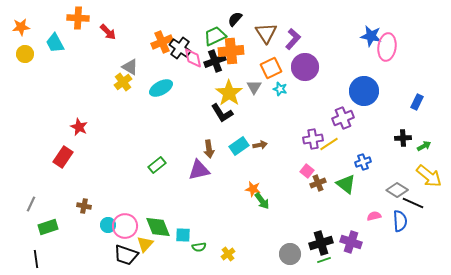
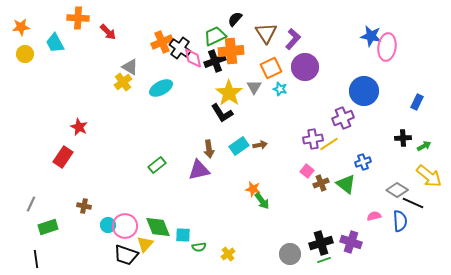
brown cross at (318, 183): moved 3 px right
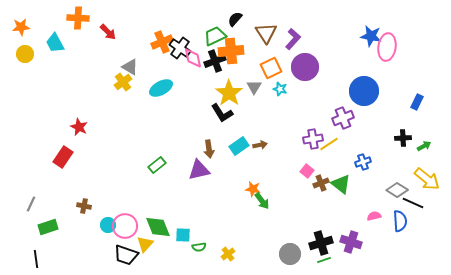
yellow arrow at (429, 176): moved 2 px left, 3 px down
green triangle at (346, 184): moved 5 px left
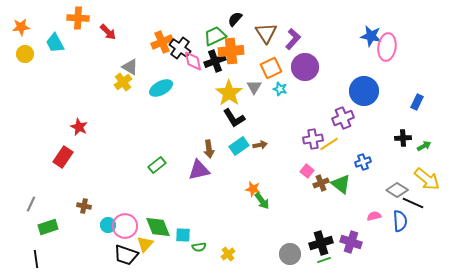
pink diamond at (193, 58): moved 3 px down
black L-shape at (222, 113): moved 12 px right, 5 px down
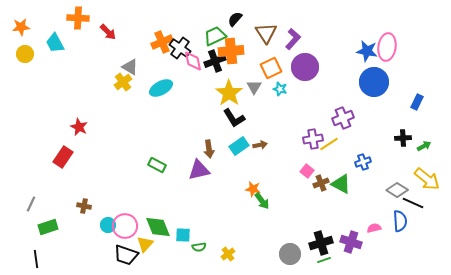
blue star at (371, 36): moved 4 px left, 15 px down
blue circle at (364, 91): moved 10 px right, 9 px up
green rectangle at (157, 165): rotated 66 degrees clockwise
green triangle at (341, 184): rotated 10 degrees counterclockwise
pink semicircle at (374, 216): moved 12 px down
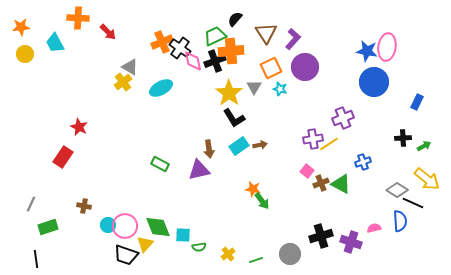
green rectangle at (157, 165): moved 3 px right, 1 px up
black cross at (321, 243): moved 7 px up
green line at (324, 260): moved 68 px left
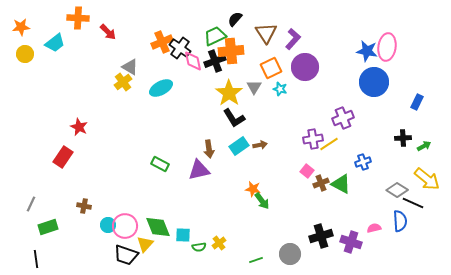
cyan trapezoid at (55, 43): rotated 100 degrees counterclockwise
yellow cross at (228, 254): moved 9 px left, 11 px up
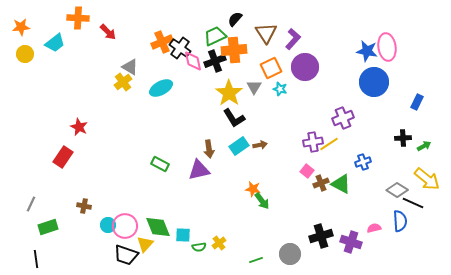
pink ellipse at (387, 47): rotated 16 degrees counterclockwise
orange cross at (231, 51): moved 3 px right, 1 px up
purple cross at (313, 139): moved 3 px down
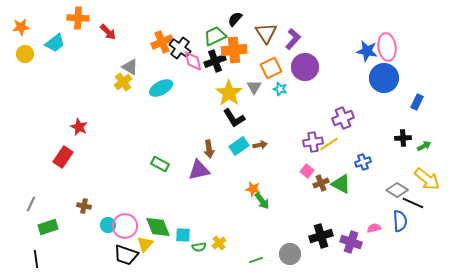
blue circle at (374, 82): moved 10 px right, 4 px up
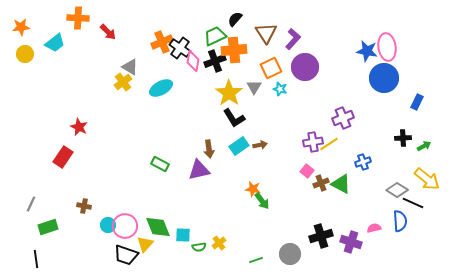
pink diamond at (193, 61): rotated 20 degrees clockwise
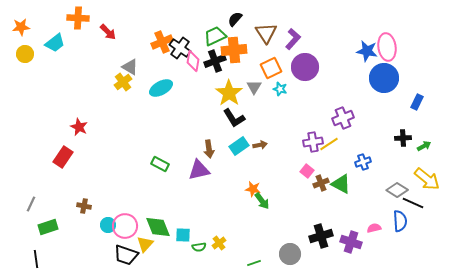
green line at (256, 260): moved 2 px left, 3 px down
